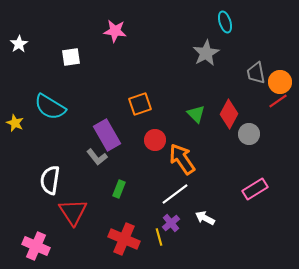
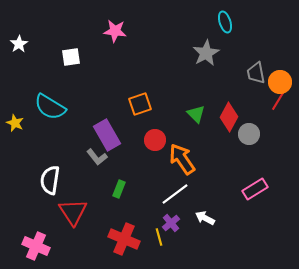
red line: rotated 24 degrees counterclockwise
red diamond: moved 3 px down
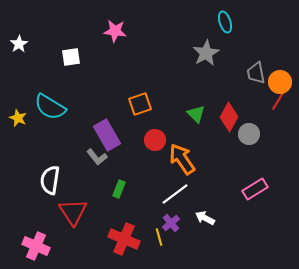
yellow star: moved 3 px right, 5 px up
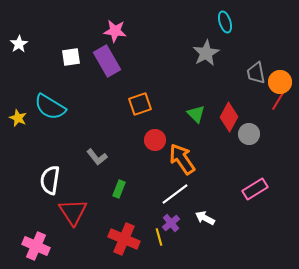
purple rectangle: moved 74 px up
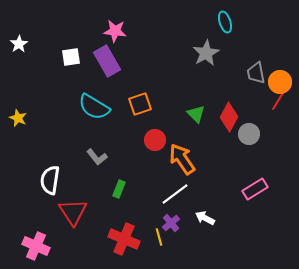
cyan semicircle: moved 44 px right
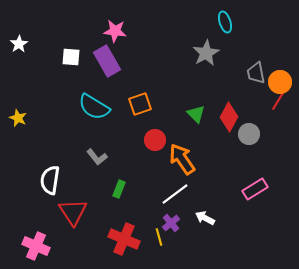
white square: rotated 12 degrees clockwise
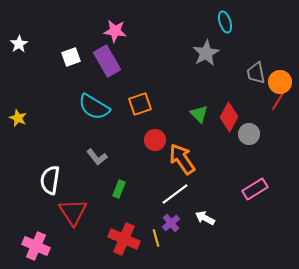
white square: rotated 24 degrees counterclockwise
green triangle: moved 3 px right
yellow line: moved 3 px left, 1 px down
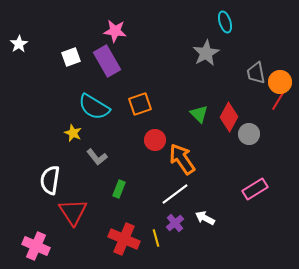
yellow star: moved 55 px right, 15 px down
purple cross: moved 4 px right
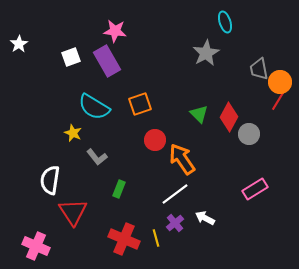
gray trapezoid: moved 3 px right, 4 px up
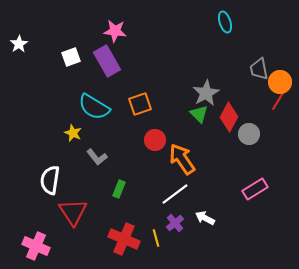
gray star: moved 40 px down
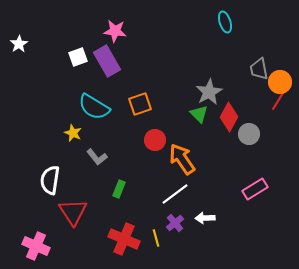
white square: moved 7 px right
gray star: moved 3 px right, 1 px up
white arrow: rotated 30 degrees counterclockwise
